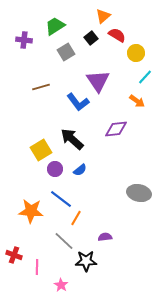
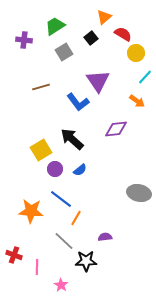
orange triangle: moved 1 px right, 1 px down
red semicircle: moved 6 px right, 1 px up
gray square: moved 2 px left
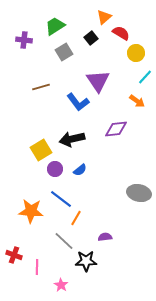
red semicircle: moved 2 px left, 1 px up
black arrow: rotated 55 degrees counterclockwise
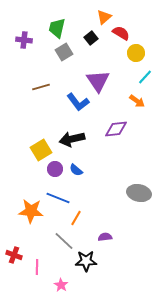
green trapezoid: moved 2 px right, 2 px down; rotated 45 degrees counterclockwise
blue semicircle: moved 4 px left; rotated 80 degrees clockwise
blue line: moved 3 px left, 1 px up; rotated 15 degrees counterclockwise
